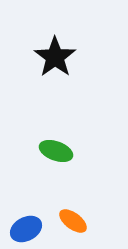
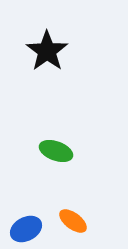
black star: moved 8 px left, 6 px up
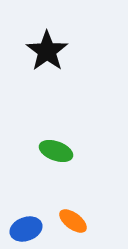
blue ellipse: rotated 8 degrees clockwise
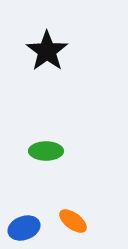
green ellipse: moved 10 px left; rotated 20 degrees counterclockwise
blue ellipse: moved 2 px left, 1 px up
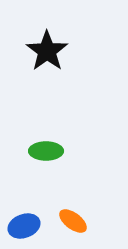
blue ellipse: moved 2 px up
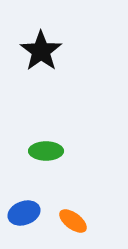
black star: moved 6 px left
blue ellipse: moved 13 px up
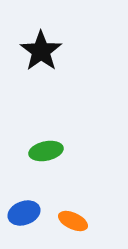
green ellipse: rotated 12 degrees counterclockwise
orange ellipse: rotated 12 degrees counterclockwise
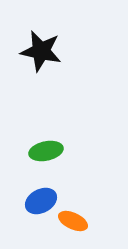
black star: rotated 24 degrees counterclockwise
blue ellipse: moved 17 px right, 12 px up; rotated 8 degrees counterclockwise
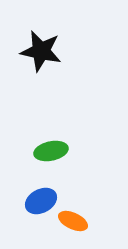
green ellipse: moved 5 px right
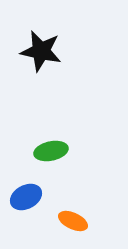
blue ellipse: moved 15 px left, 4 px up
